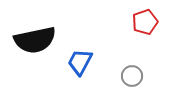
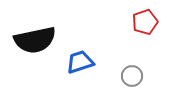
blue trapezoid: rotated 44 degrees clockwise
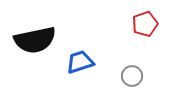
red pentagon: moved 2 px down
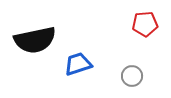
red pentagon: rotated 15 degrees clockwise
blue trapezoid: moved 2 px left, 2 px down
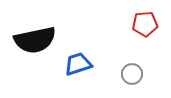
gray circle: moved 2 px up
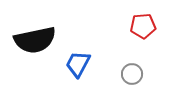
red pentagon: moved 2 px left, 2 px down
blue trapezoid: rotated 44 degrees counterclockwise
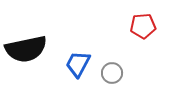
black semicircle: moved 9 px left, 9 px down
gray circle: moved 20 px left, 1 px up
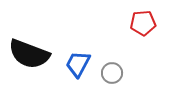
red pentagon: moved 3 px up
black semicircle: moved 3 px right, 5 px down; rotated 33 degrees clockwise
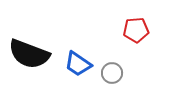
red pentagon: moved 7 px left, 7 px down
blue trapezoid: rotated 84 degrees counterclockwise
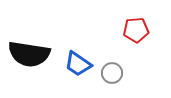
black semicircle: rotated 12 degrees counterclockwise
